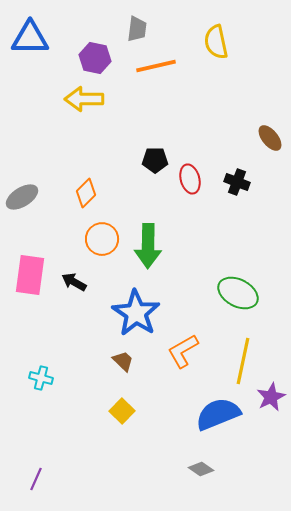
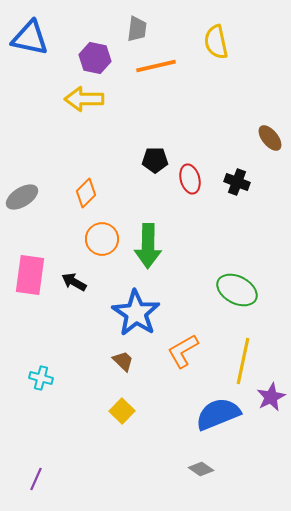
blue triangle: rotated 12 degrees clockwise
green ellipse: moved 1 px left, 3 px up
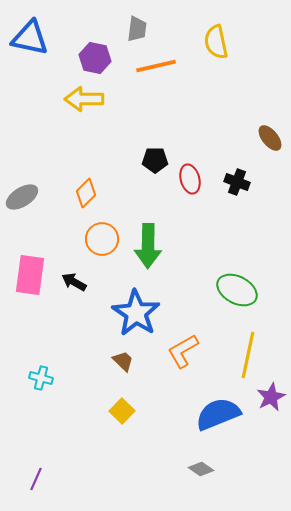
yellow line: moved 5 px right, 6 px up
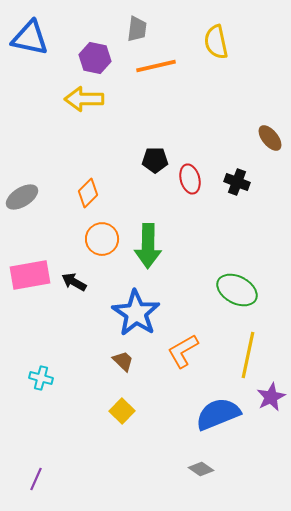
orange diamond: moved 2 px right
pink rectangle: rotated 72 degrees clockwise
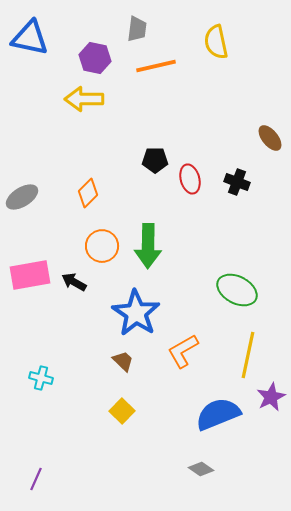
orange circle: moved 7 px down
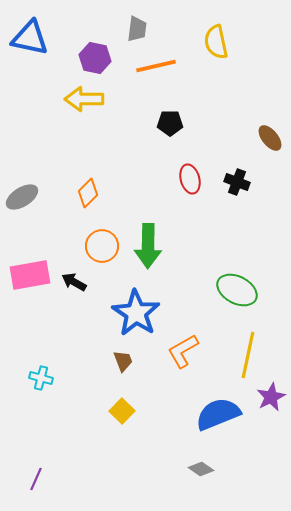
black pentagon: moved 15 px right, 37 px up
brown trapezoid: rotated 25 degrees clockwise
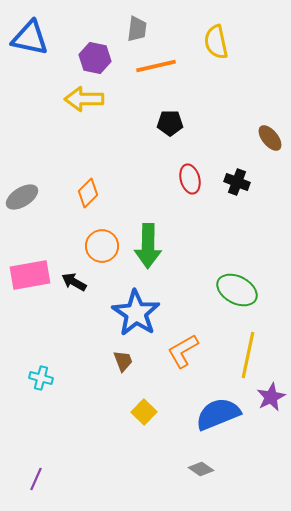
yellow square: moved 22 px right, 1 px down
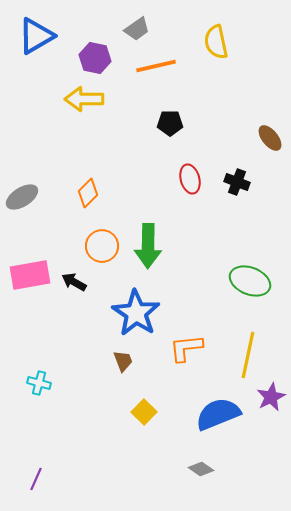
gray trapezoid: rotated 48 degrees clockwise
blue triangle: moved 6 px right, 2 px up; rotated 42 degrees counterclockwise
green ellipse: moved 13 px right, 9 px up; rotated 6 degrees counterclockwise
orange L-shape: moved 3 px right, 3 px up; rotated 24 degrees clockwise
cyan cross: moved 2 px left, 5 px down
